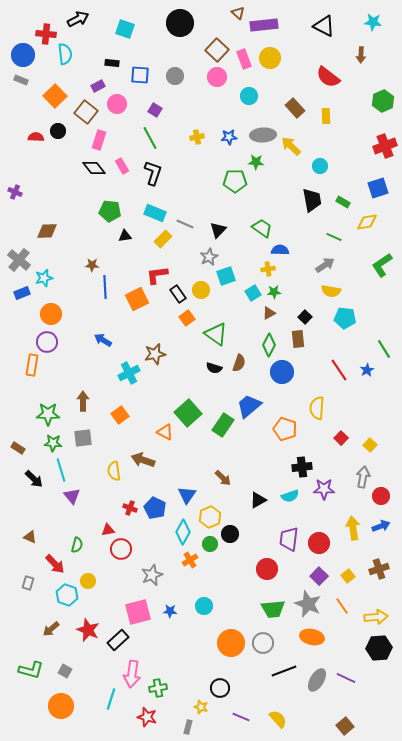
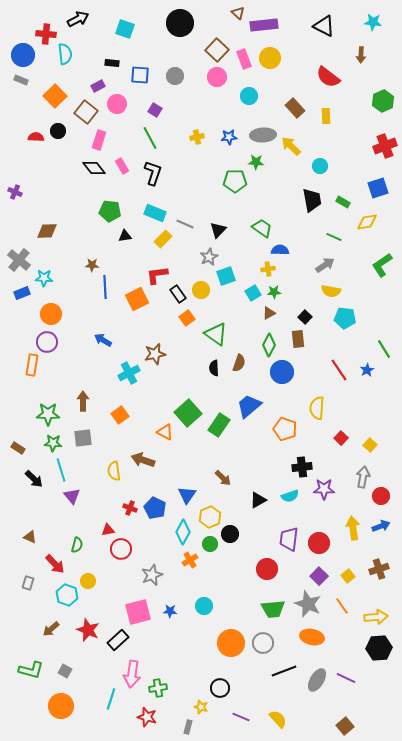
cyan star at (44, 278): rotated 18 degrees clockwise
black semicircle at (214, 368): rotated 70 degrees clockwise
green rectangle at (223, 425): moved 4 px left
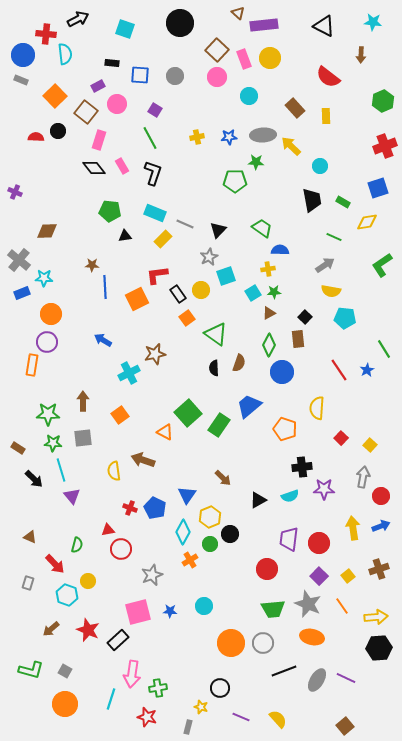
orange circle at (61, 706): moved 4 px right, 2 px up
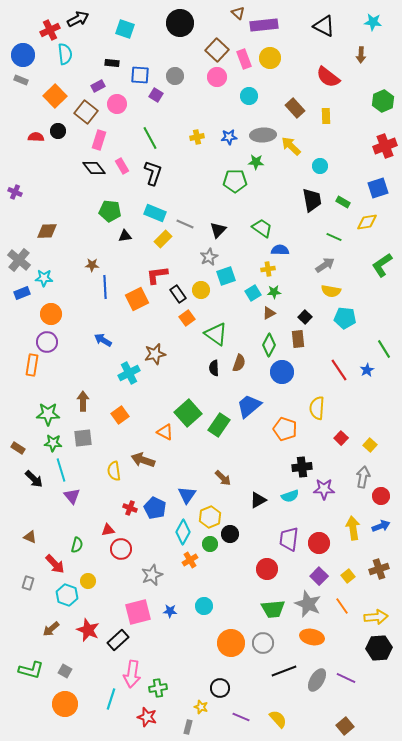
red cross at (46, 34): moved 4 px right, 4 px up; rotated 30 degrees counterclockwise
purple square at (155, 110): moved 1 px right, 15 px up
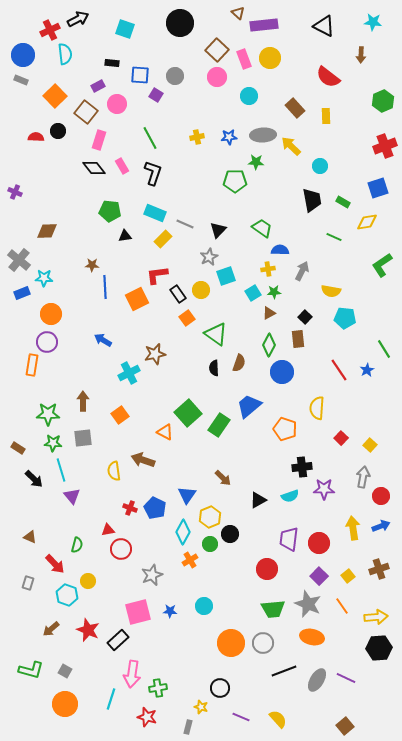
gray arrow at (325, 265): moved 23 px left, 6 px down; rotated 30 degrees counterclockwise
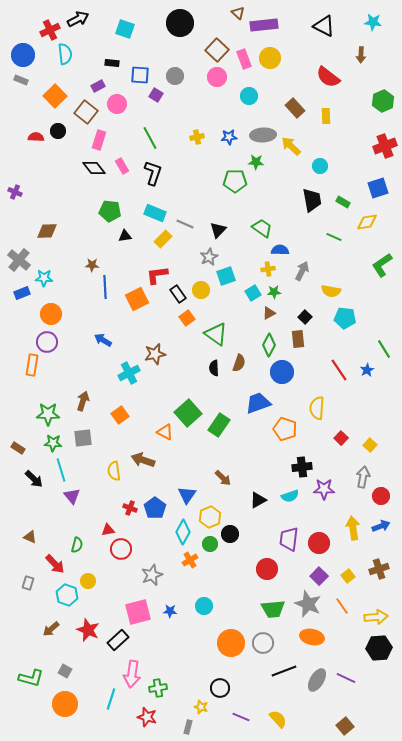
brown arrow at (83, 401): rotated 18 degrees clockwise
blue trapezoid at (249, 406): moved 9 px right, 3 px up; rotated 20 degrees clockwise
blue pentagon at (155, 508): rotated 10 degrees clockwise
green L-shape at (31, 670): moved 8 px down
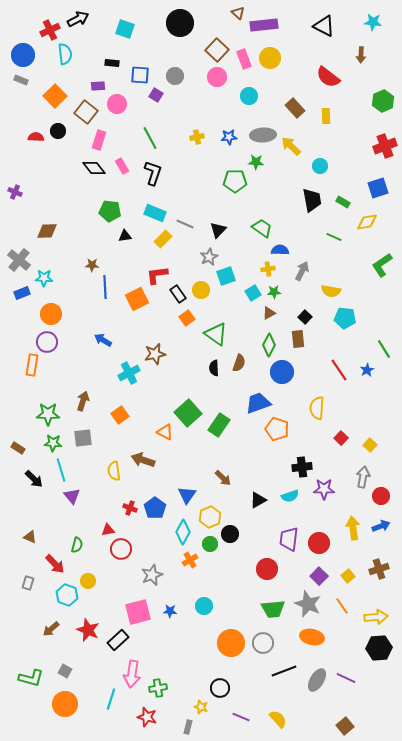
purple rectangle at (98, 86): rotated 24 degrees clockwise
orange pentagon at (285, 429): moved 8 px left
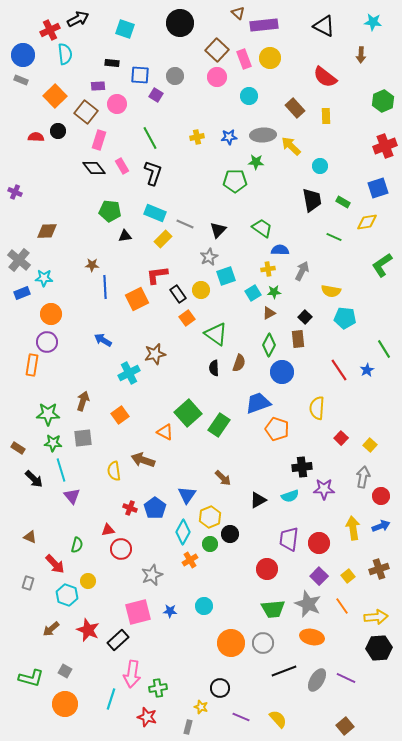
red semicircle at (328, 77): moved 3 px left
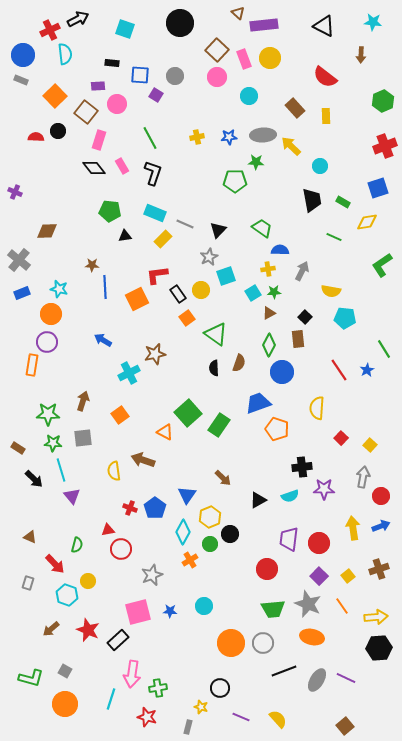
cyan star at (44, 278): moved 15 px right, 11 px down; rotated 12 degrees clockwise
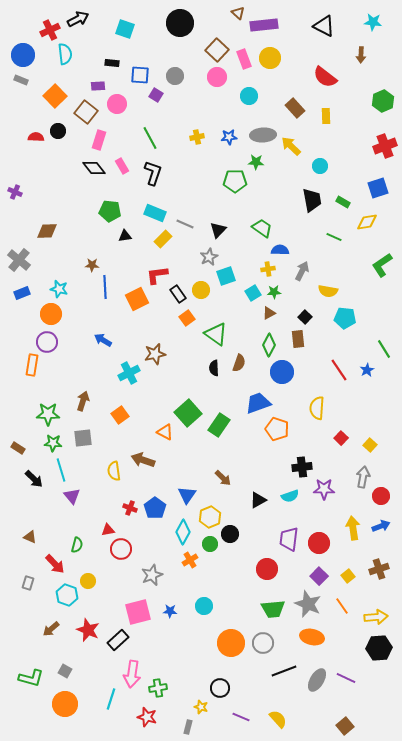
yellow semicircle at (331, 291): moved 3 px left
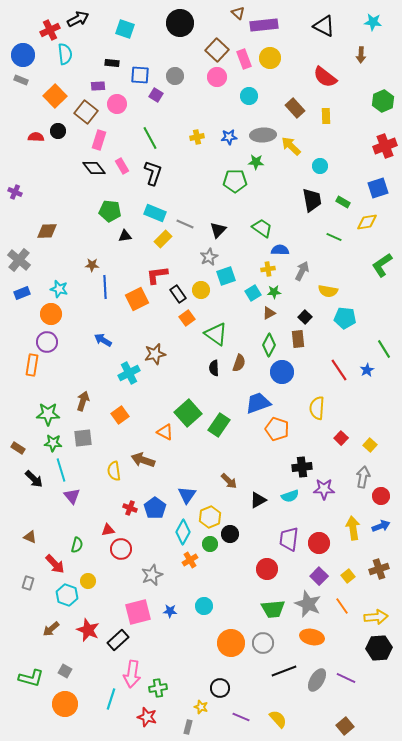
brown arrow at (223, 478): moved 6 px right, 3 px down
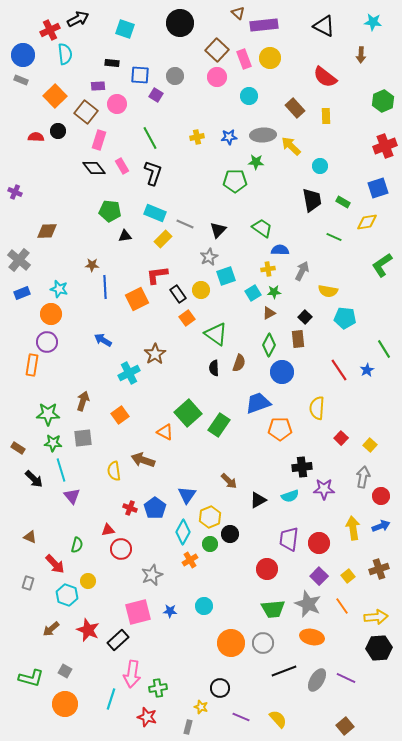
brown star at (155, 354): rotated 20 degrees counterclockwise
orange pentagon at (277, 429): moved 3 px right; rotated 20 degrees counterclockwise
